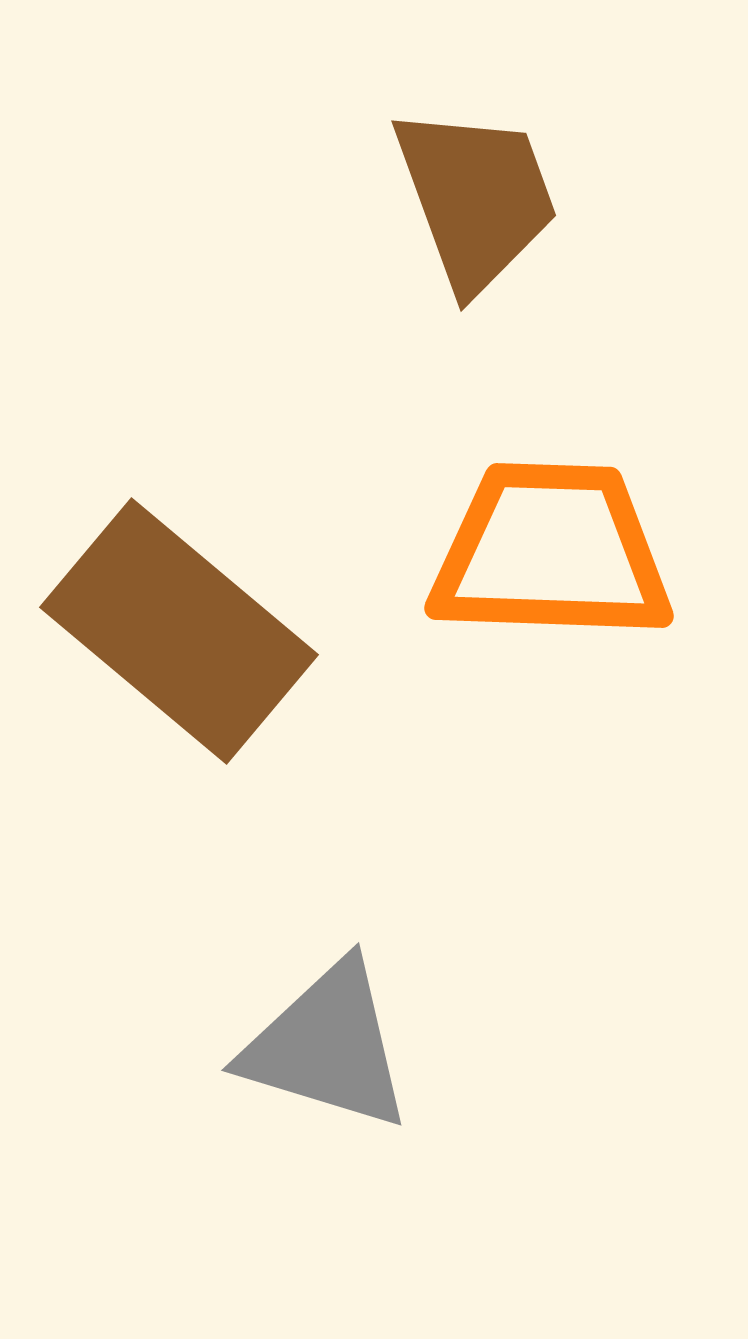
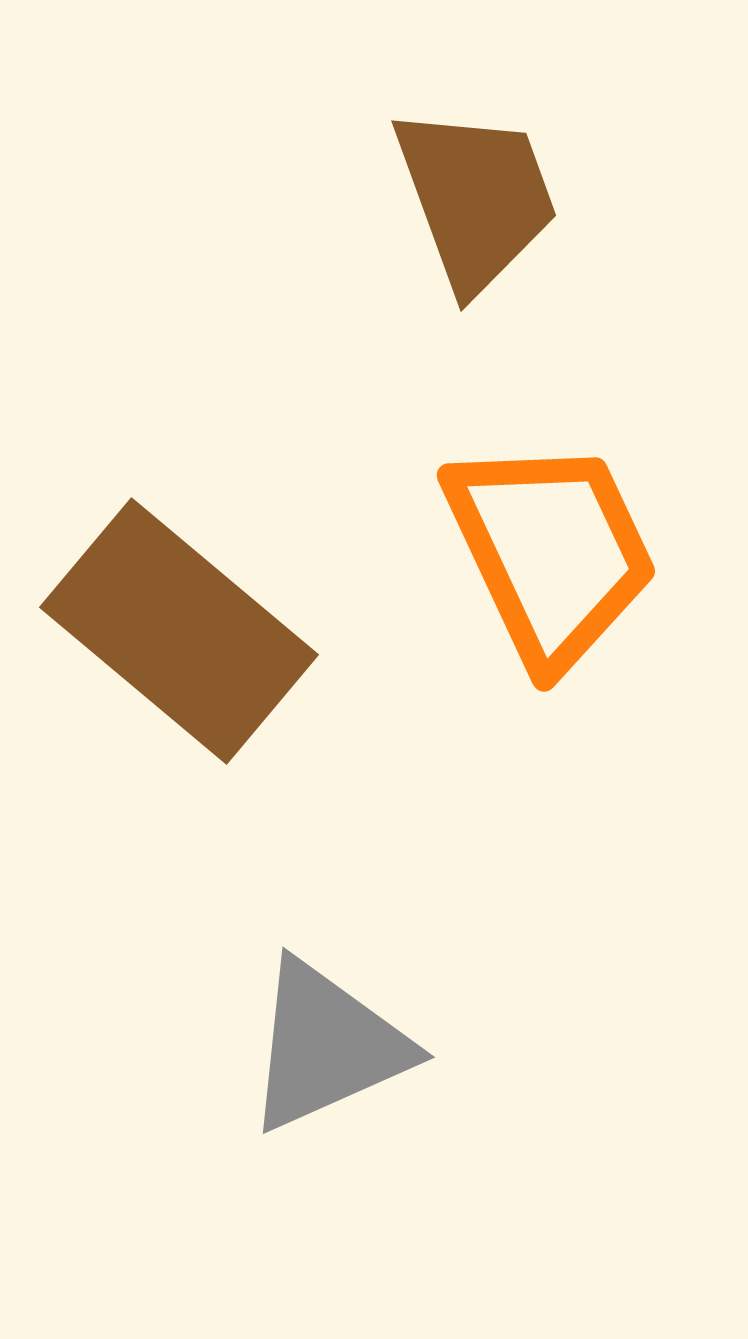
orange trapezoid: rotated 63 degrees clockwise
gray triangle: rotated 41 degrees counterclockwise
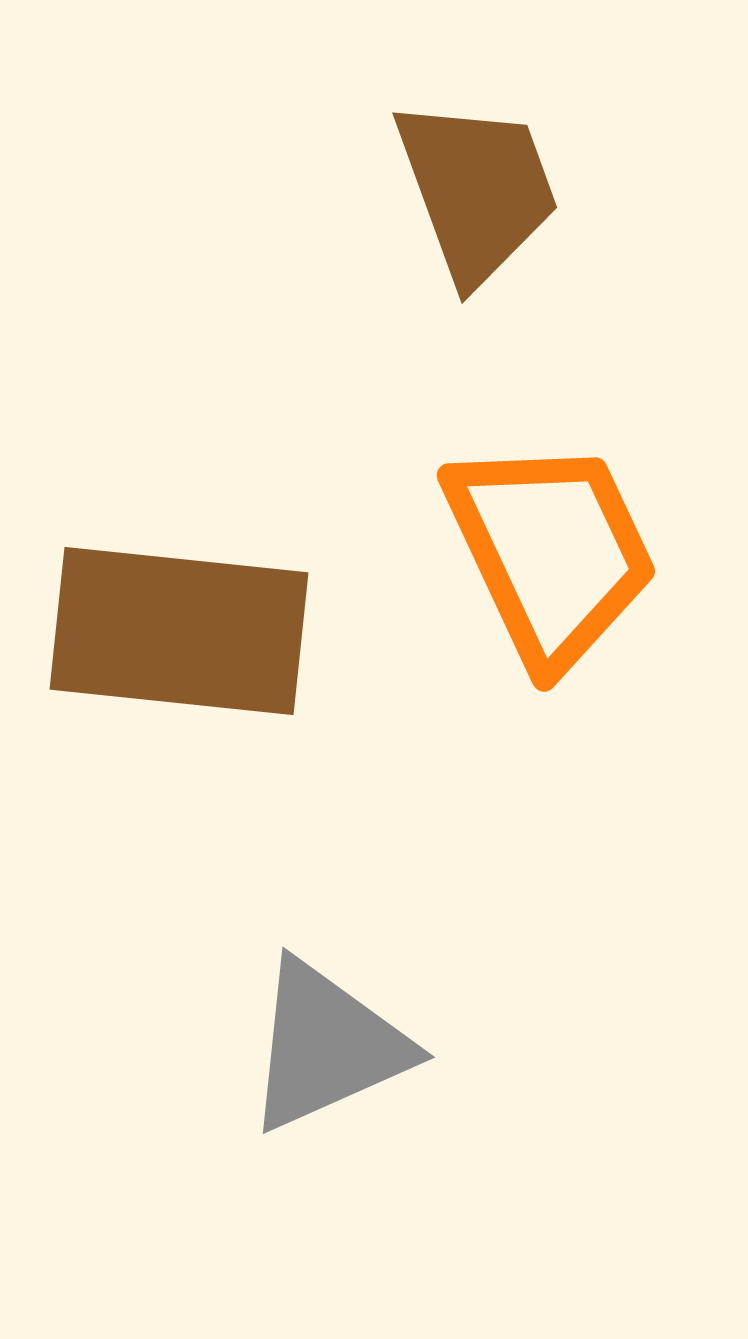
brown trapezoid: moved 1 px right, 8 px up
brown rectangle: rotated 34 degrees counterclockwise
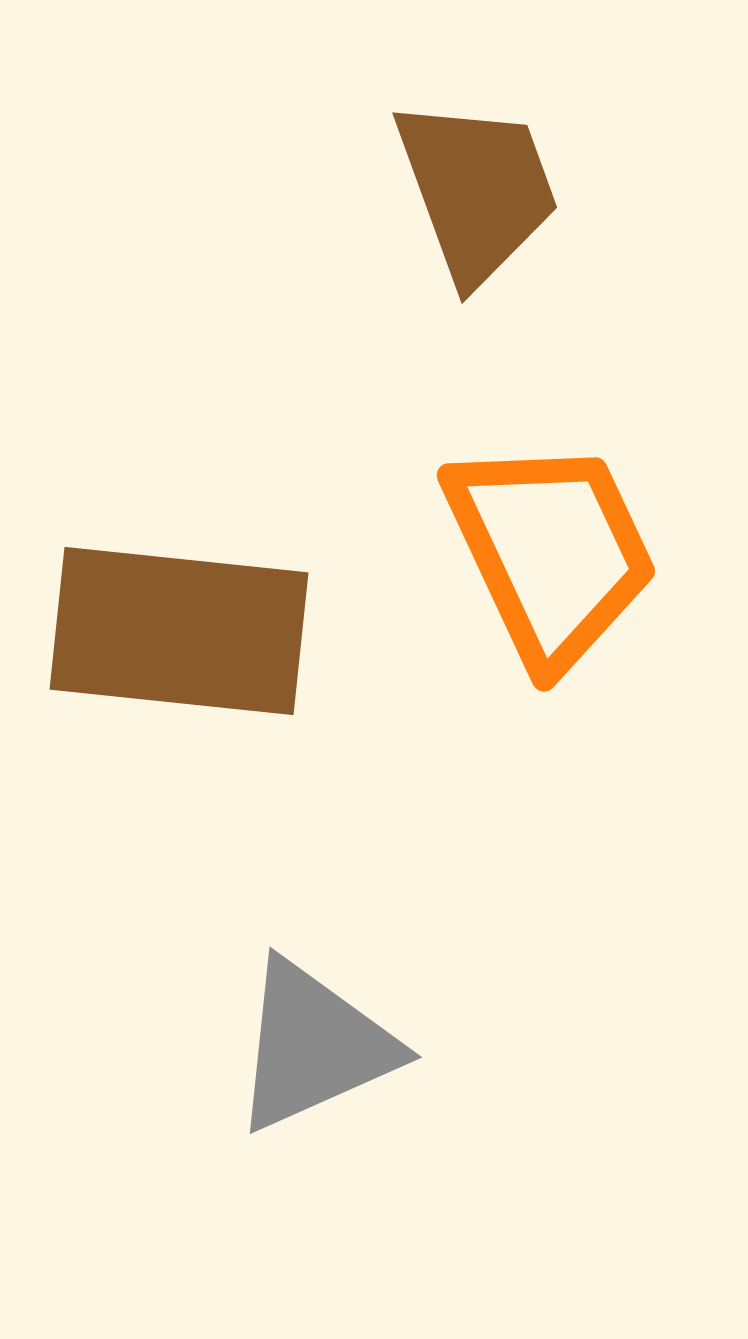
gray triangle: moved 13 px left
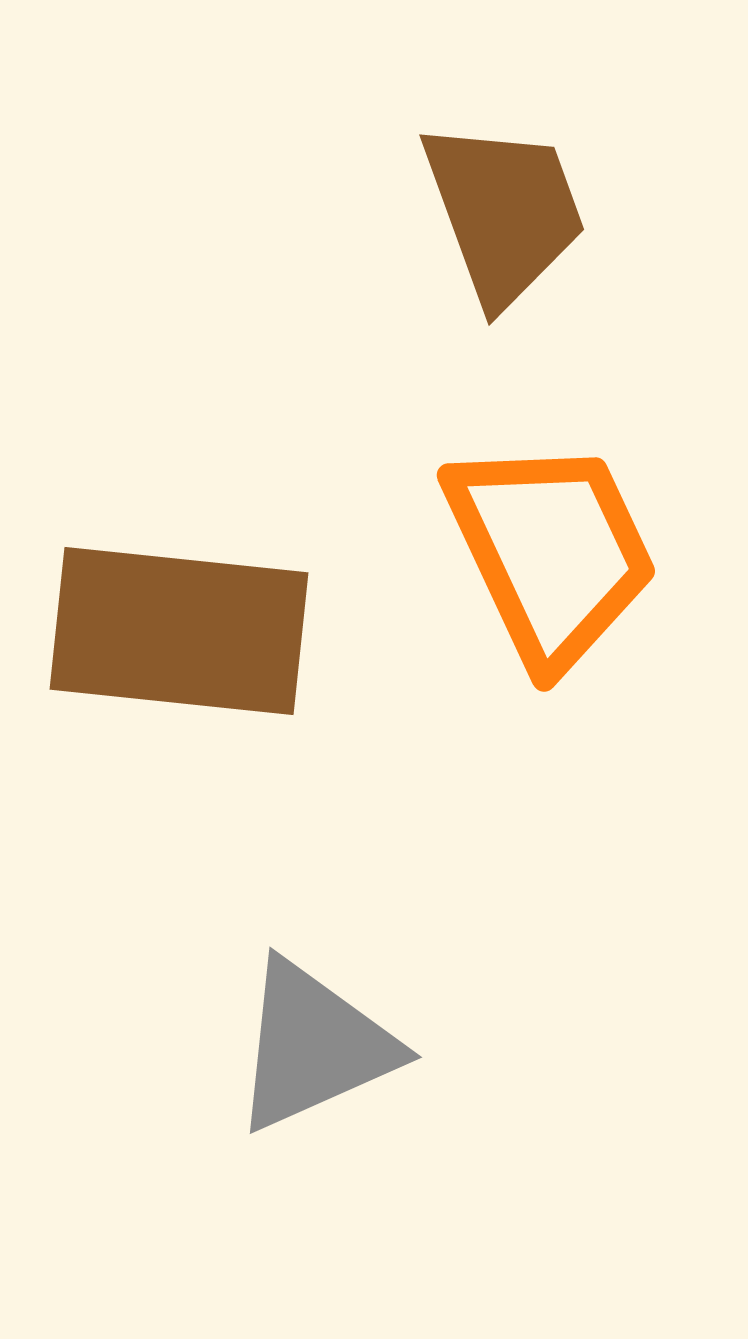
brown trapezoid: moved 27 px right, 22 px down
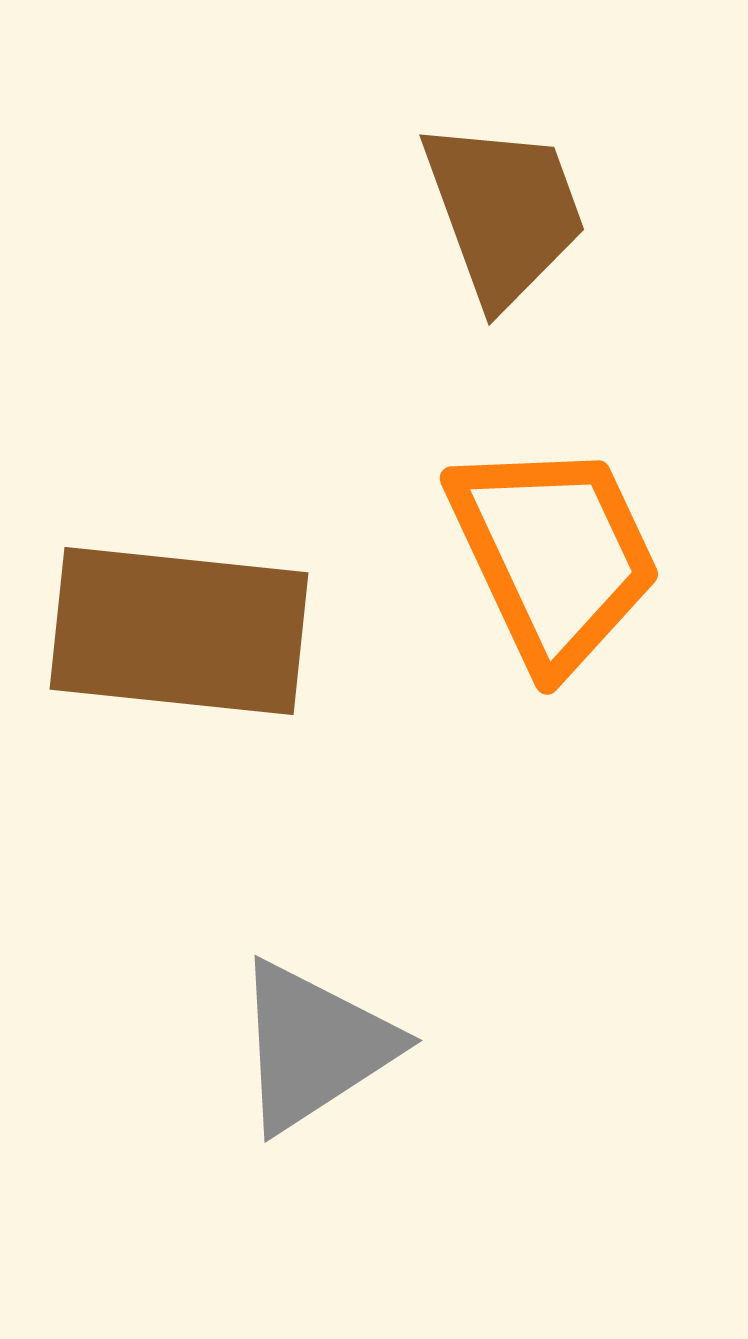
orange trapezoid: moved 3 px right, 3 px down
gray triangle: rotated 9 degrees counterclockwise
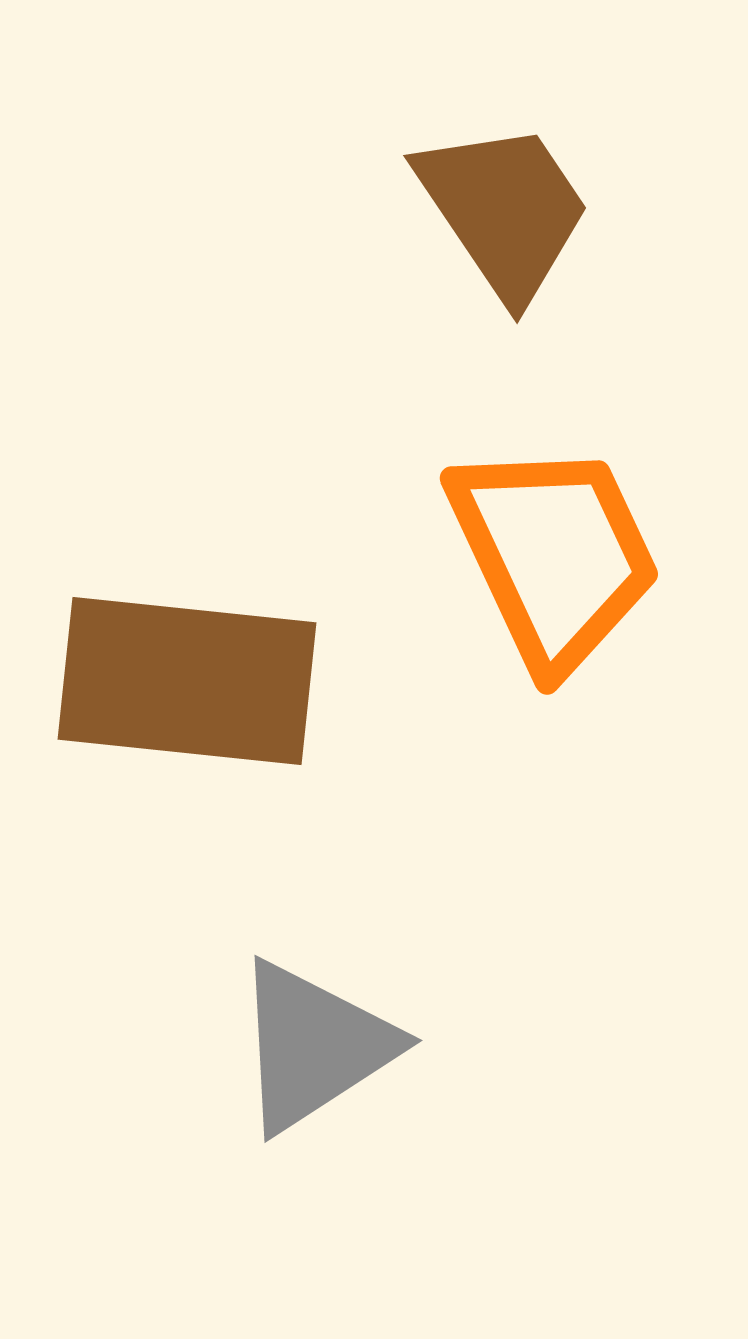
brown trapezoid: moved 2 px up; rotated 14 degrees counterclockwise
brown rectangle: moved 8 px right, 50 px down
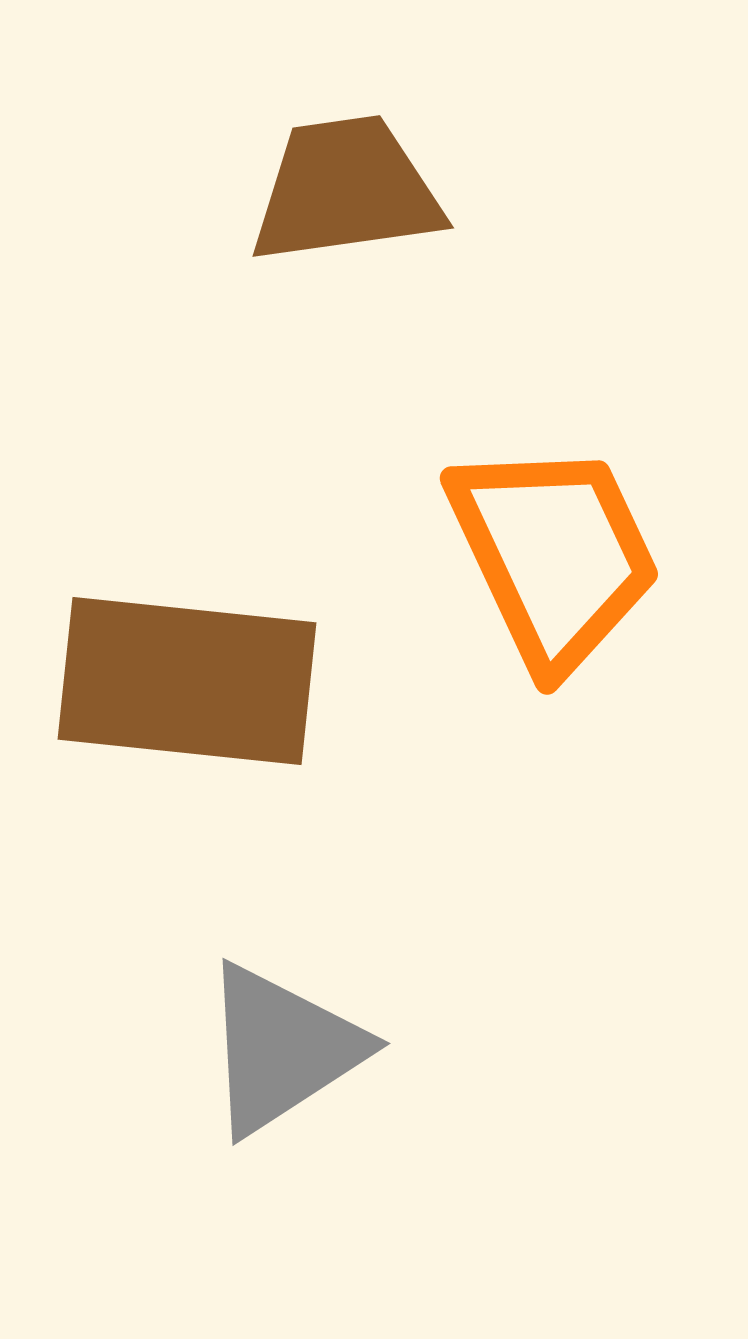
brown trapezoid: moved 158 px left, 20 px up; rotated 64 degrees counterclockwise
gray triangle: moved 32 px left, 3 px down
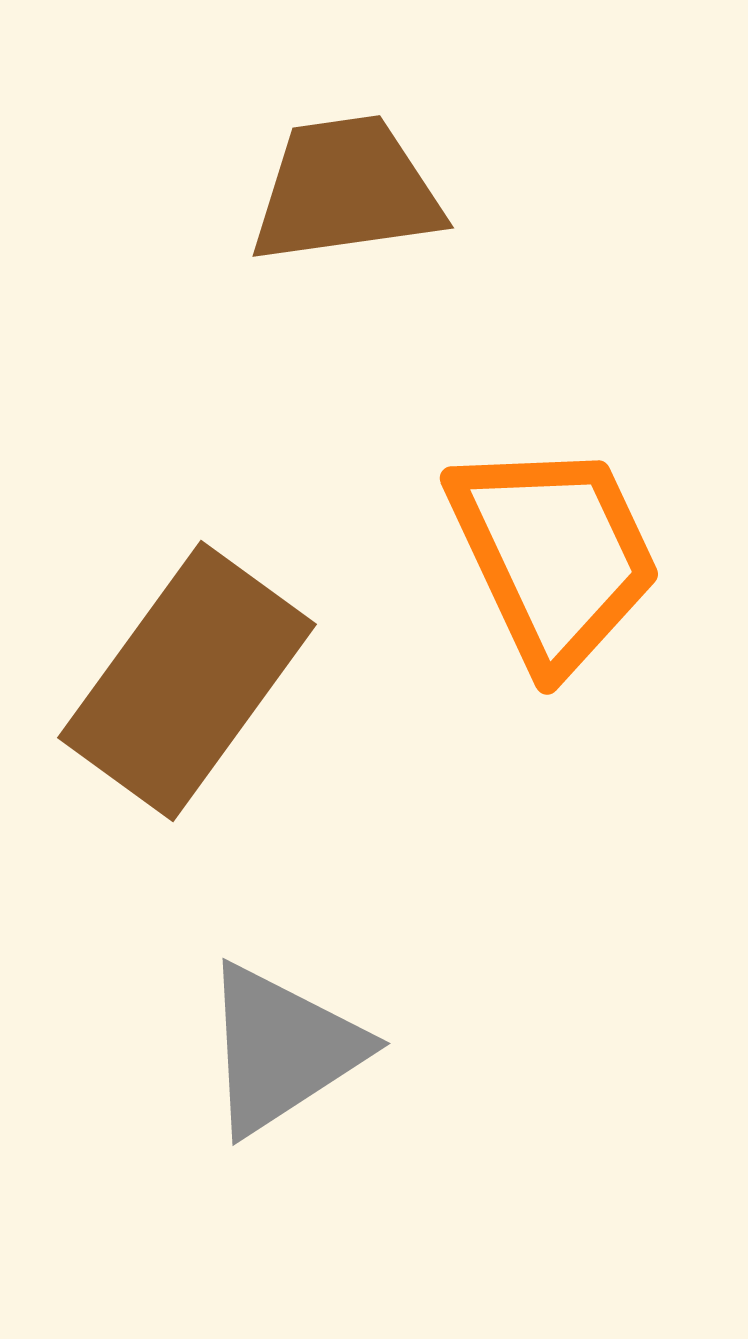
brown rectangle: rotated 60 degrees counterclockwise
